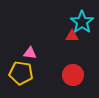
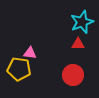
cyan star: rotated 15 degrees clockwise
red triangle: moved 6 px right, 8 px down
yellow pentagon: moved 2 px left, 4 px up
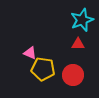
cyan star: moved 2 px up
pink triangle: rotated 16 degrees clockwise
yellow pentagon: moved 24 px right
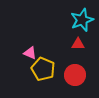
yellow pentagon: rotated 15 degrees clockwise
red circle: moved 2 px right
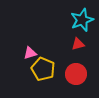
red triangle: rotated 16 degrees counterclockwise
pink triangle: rotated 40 degrees counterclockwise
red circle: moved 1 px right, 1 px up
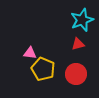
pink triangle: rotated 24 degrees clockwise
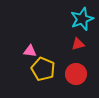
cyan star: moved 1 px up
pink triangle: moved 2 px up
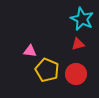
cyan star: rotated 25 degrees counterclockwise
yellow pentagon: moved 4 px right, 1 px down
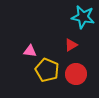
cyan star: moved 1 px right, 2 px up; rotated 15 degrees counterclockwise
red triangle: moved 7 px left, 1 px down; rotated 16 degrees counterclockwise
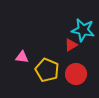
cyan star: moved 13 px down
pink triangle: moved 8 px left, 6 px down
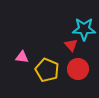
cyan star: moved 1 px right, 1 px up; rotated 10 degrees counterclockwise
red triangle: rotated 40 degrees counterclockwise
red circle: moved 2 px right, 5 px up
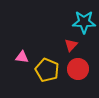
cyan star: moved 7 px up
red triangle: rotated 24 degrees clockwise
